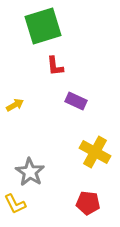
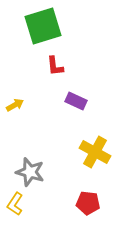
gray star: rotated 16 degrees counterclockwise
yellow L-shape: rotated 60 degrees clockwise
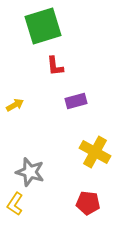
purple rectangle: rotated 40 degrees counterclockwise
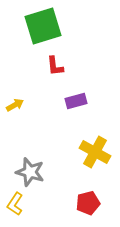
red pentagon: rotated 20 degrees counterclockwise
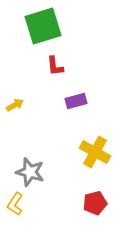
red pentagon: moved 7 px right
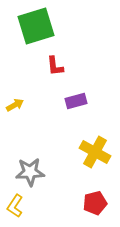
green square: moved 7 px left
gray star: rotated 20 degrees counterclockwise
yellow L-shape: moved 2 px down
